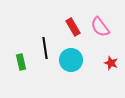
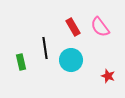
red star: moved 3 px left, 13 px down
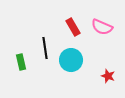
pink semicircle: moved 2 px right; rotated 30 degrees counterclockwise
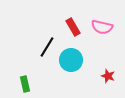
pink semicircle: rotated 10 degrees counterclockwise
black line: moved 2 px right, 1 px up; rotated 40 degrees clockwise
green rectangle: moved 4 px right, 22 px down
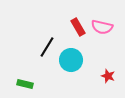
red rectangle: moved 5 px right
green rectangle: rotated 63 degrees counterclockwise
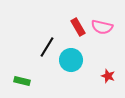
green rectangle: moved 3 px left, 3 px up
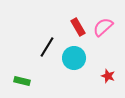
pink semicircle: moved 1 px right; rotated 125 degrees clockwise
cyan circle: moved 3 px right, 2 px up
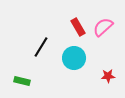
black line: moved 6 px left
red star: rotated 24 degrees counterclockwise
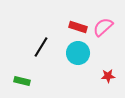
red rectangle: rotated 42 degrees counterclockwise
cyan circle: moved 4 px right, 5 px up
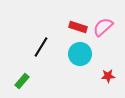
cyan circle: moved 2 px right, 1 px down
green rectangle: rotated 63 degrees counterclockwise
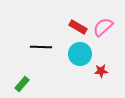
red rectangle: rotated 12 degrees clockwise
black line: rotated 60 degrees clockwise
red star: moved 7 px left, 5 px up
green rectangle: moved 3 px down
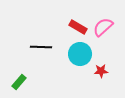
green rectangle: moved 3 px left, 2 px up
